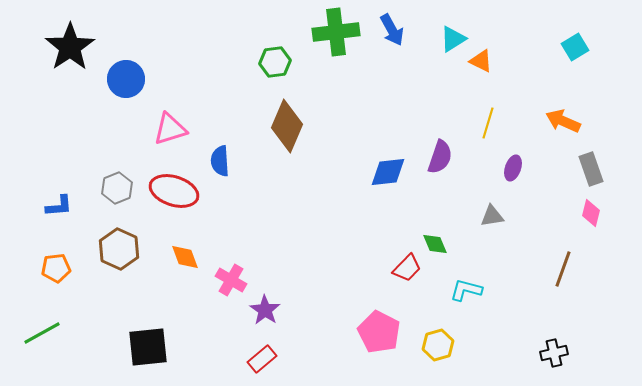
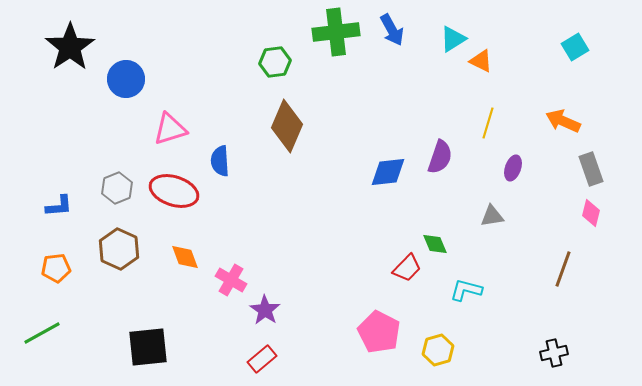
yellow hexagon: moved 5 px down
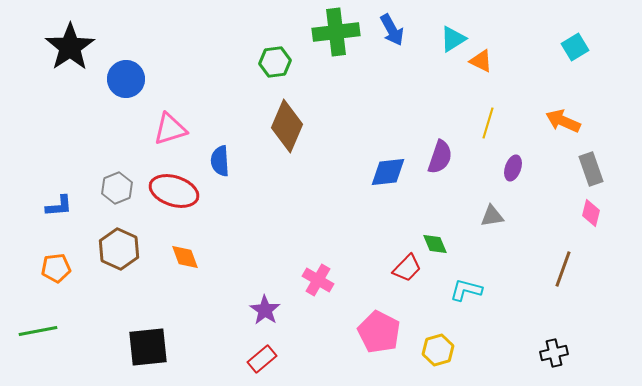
pink cross: moved 87 px right
green line: moved 4 px left, 2 px up; rotated 18 degrees clockwise
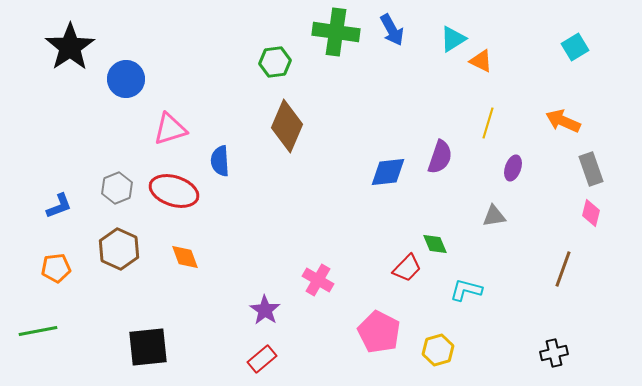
green cross: rotated 15 degrees clockwise
blue L-shape: rotated 16 degrees counterclockwise
gray triangle: moved 2 px right
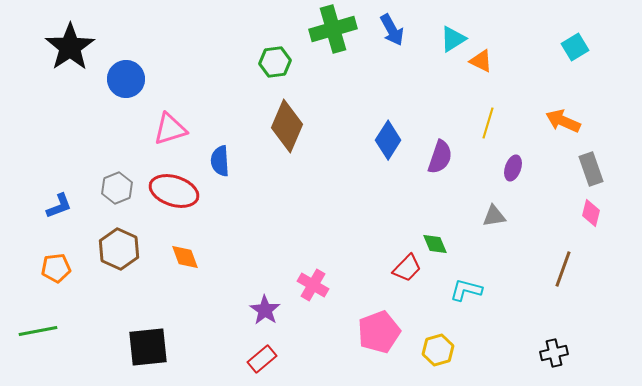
green cross: moved 3 px left, 3 px up; rotated 24 degrees counterclockwise
blue diamond: moved 32 px up; rotated 51 degrees counterclockwise
pink cross: moved 5 px left, 5 px down
pink pentagon: rotated 24 degrees clockwise
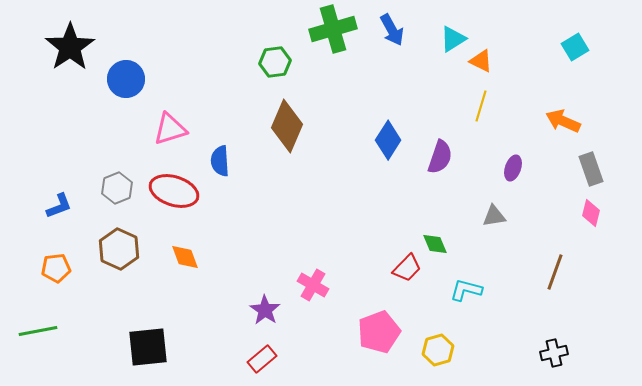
yellow line: moved 7 px left, 17 px up
brown line: moved 8 px left, 3 px down
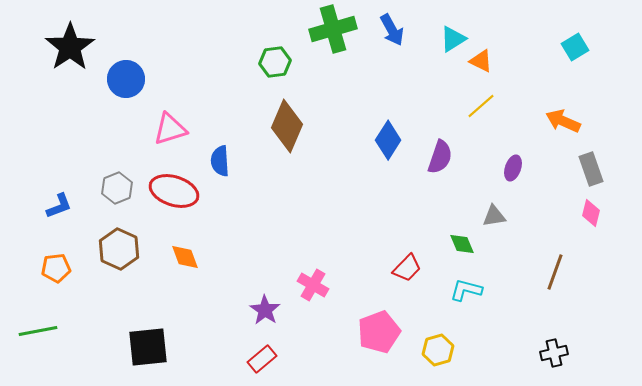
yellow line: rotated 32 degrees clockwise
green diamond: moved 27 px right
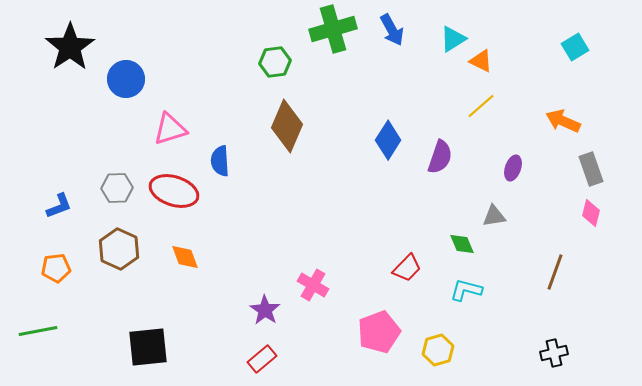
gray hexagon: rotated 20 degrees clockwise
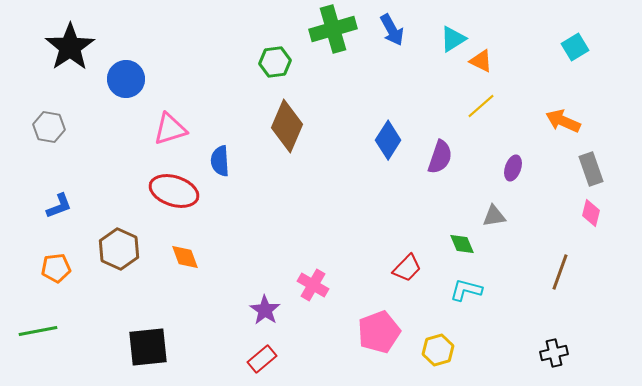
gray hexagon: moved 68 px left, 61 px up; rotated 12 degrees clockwise
brown line: moved 5 px right
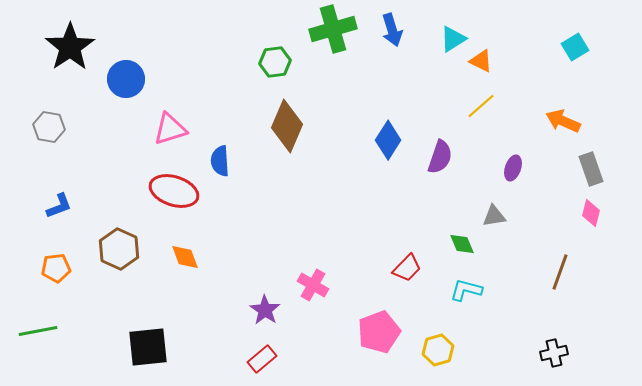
blue arrow: rotated 12 degrees clockwise
